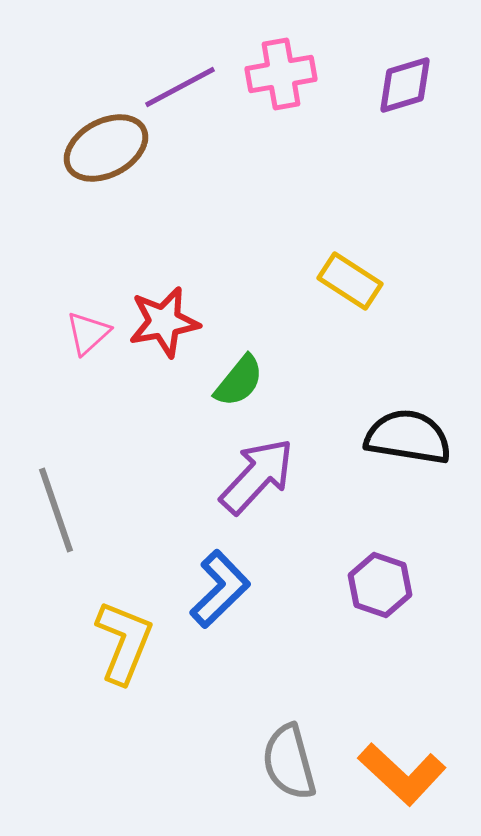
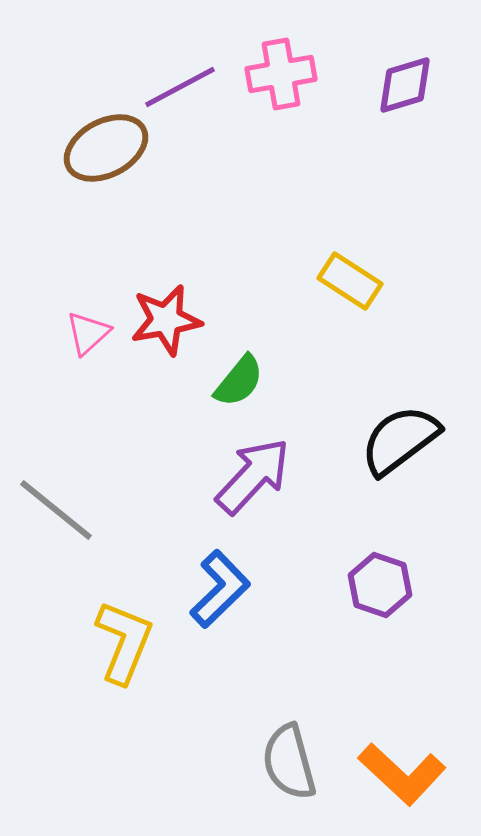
red star: moved 2 px right, 2 px up
black semicircle: moved 8 px left, 3 px down; rotated 46 degrees counterclockwise
purple arrow: moved 4 px left
gray line: rotated 32 degrees counterclockwise
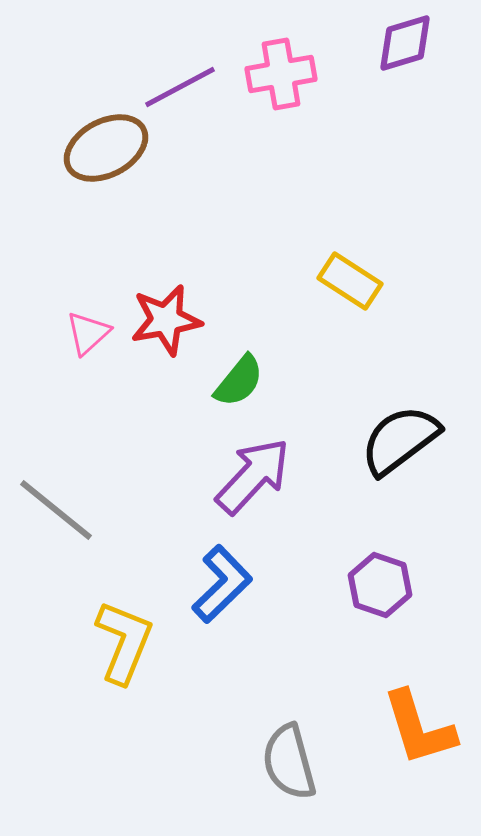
purple diamond: moved 42 px up
blue L-shape: moved 2 px right, 5 px up
orange L-shape: moved 17 px right, 46 px up; rotated 30 degrees clockwise
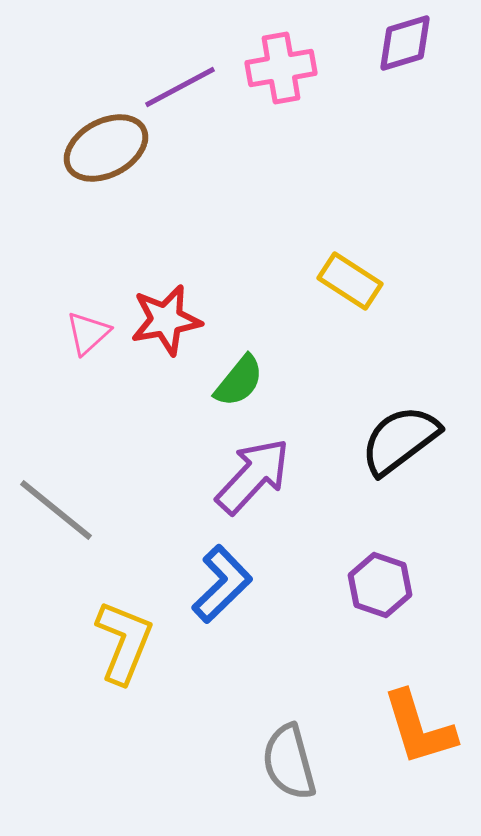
pink cross: moved 6 px up
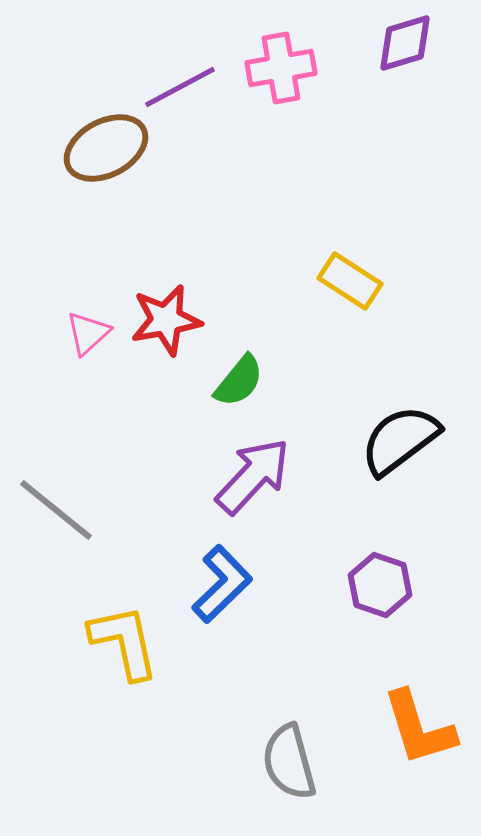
yellow L-shape: rotated 34 degrees counterclockwise
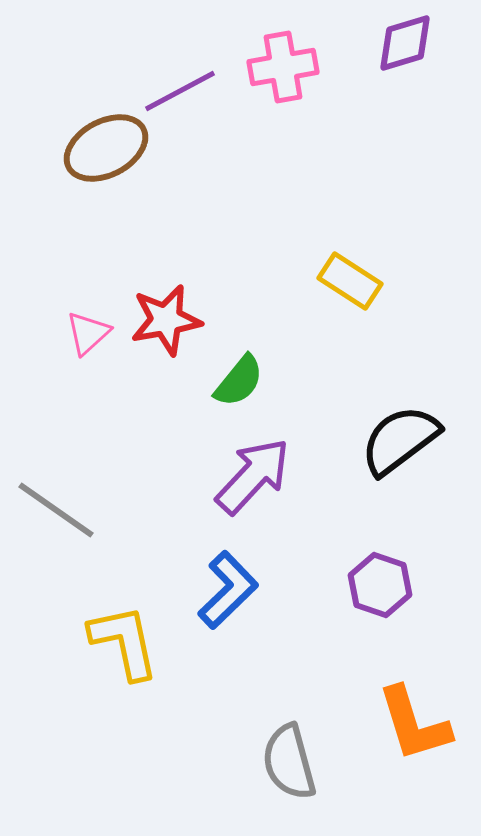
pink cross: moved 2 px right, 1 px up
purple line: moved 4 px down
gray line: rotated 4 degrees counterclockwise
blue L-shape: moved 6 px right, 6 px down
orange L-shape: moved 5 px left, 4 px up
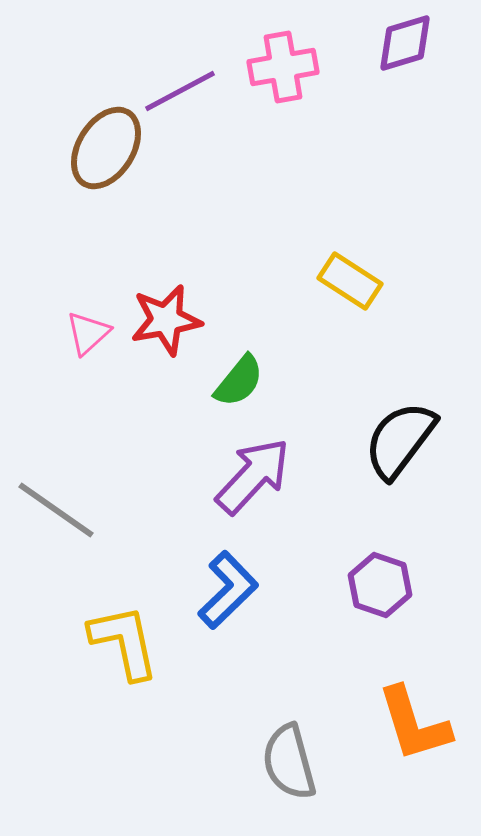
brown ellipse: rotated 30 degrees counterclockwise
black semicircle: rotated 16 degrees counterclockwise
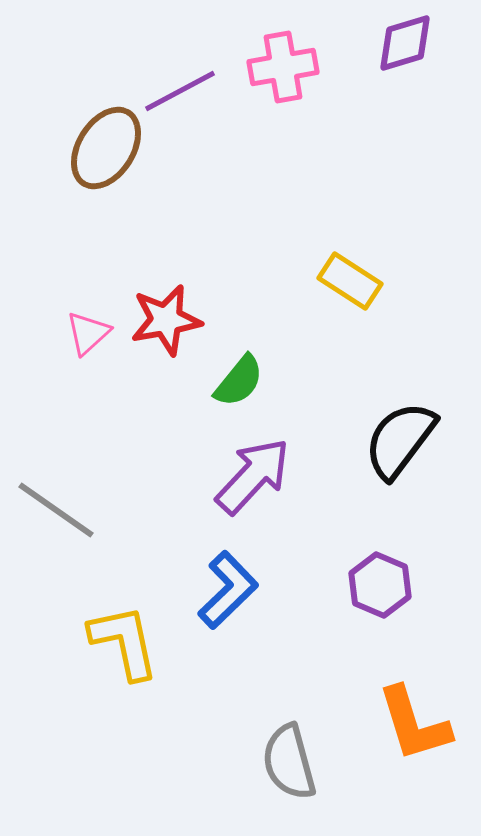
purple hexagon: rotated 4 degrees clockwise
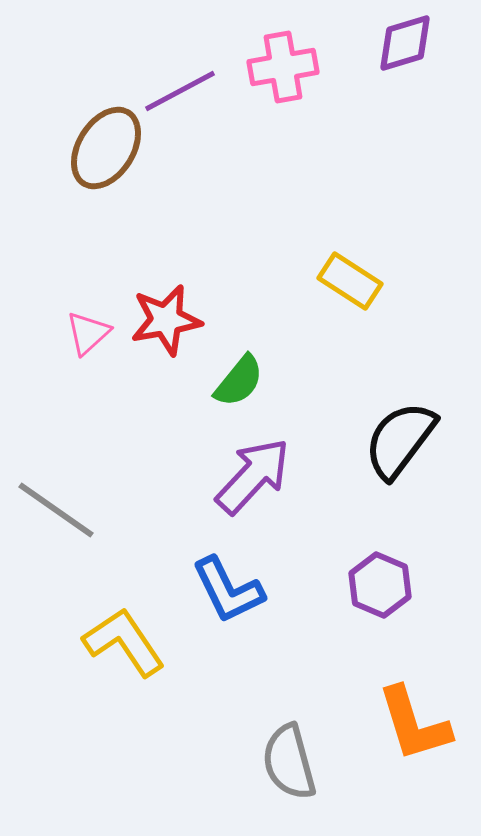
blue L-shape: rotated 108 degrees clockwise
yellow L-shape: rotated 22 degrees counterclockwise
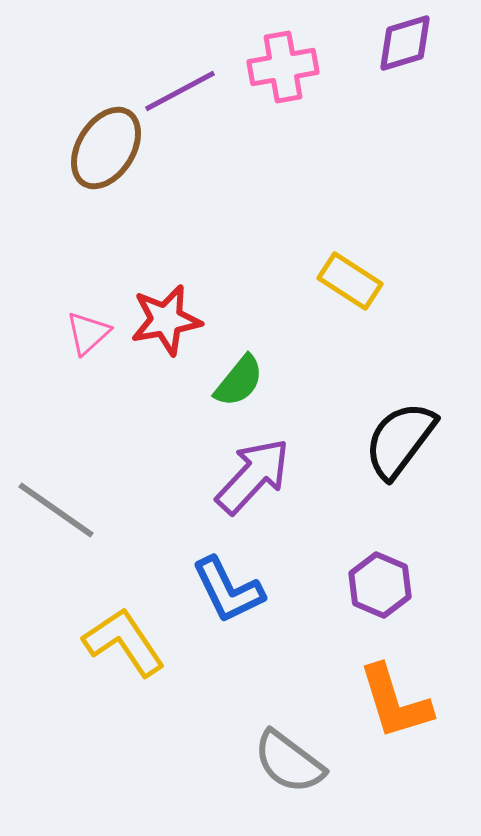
orange L-shape: moved 19 px left, 22 px up
gray semicircle: rotated 38 degrees counterclockwise
